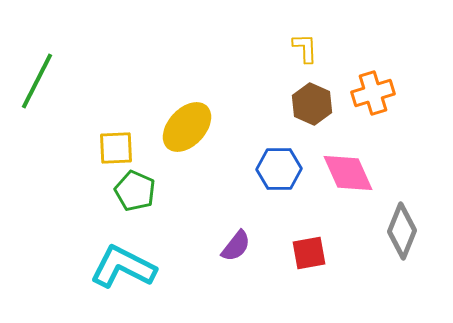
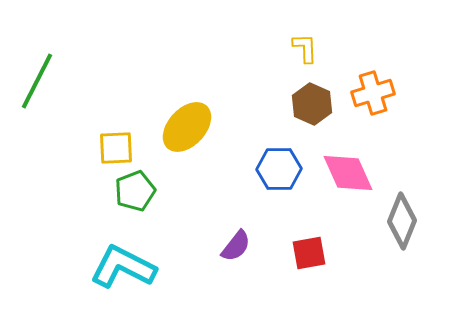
green pentagon: rotated 27 degrees clockwise
gray diamond: moved 10 px up
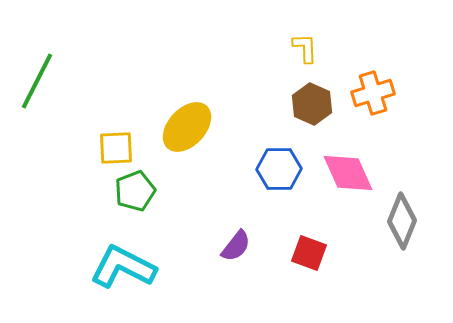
red square: rotated 30 degrees clockwise
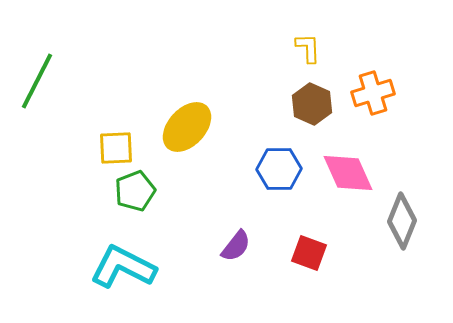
yellow L-shape: moved 3 px right
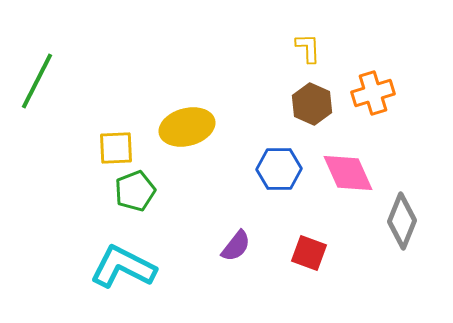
yellow ellipse: rotated 32 degrees clockwise
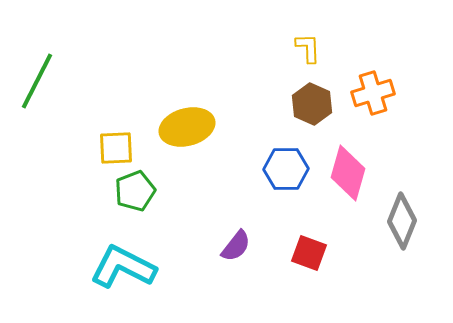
blue hexagon: moved 7 px right
pink diamond: rotated 40 degrees clockwise
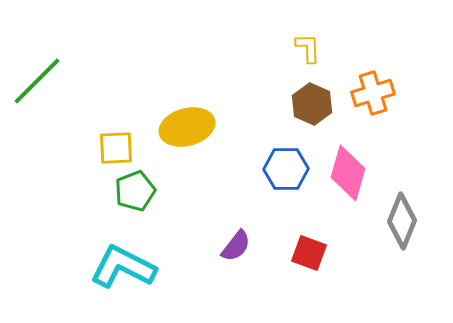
green line: rotated 18 degrees clockwise
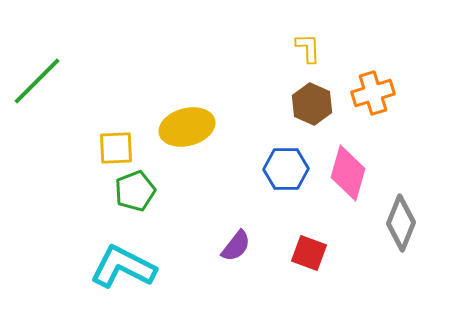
gray diamond: moved 1 px left, 2 px down
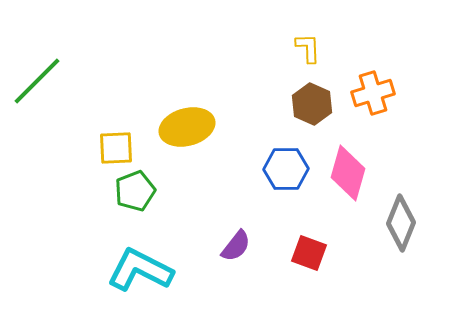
cyan L-shape: moved 17 px right, 3 px down
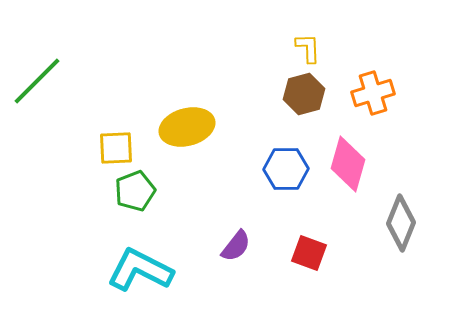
brown hexagon: moved 8 px left, 10 px up; rotated 21 degrees clockwise
pink diamond: moved 9 px up
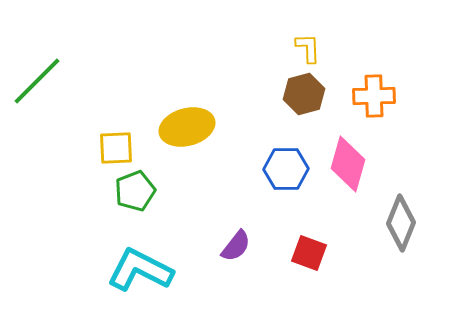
orange cross: moved 1 px right, 3 px down; rotated 15 degrees clockwise
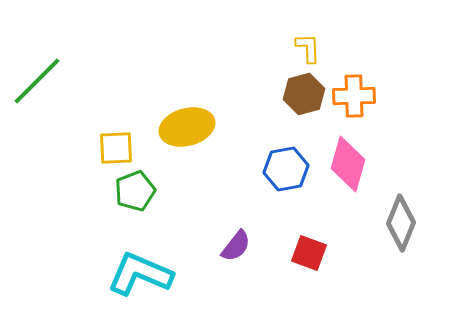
orange cross: moved 20 px left
blue hexagon: rotated 9 degrees counterclockwise
cyan L-shape: moved 4 px down; rotated 4 degrees counterclockwise
